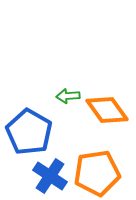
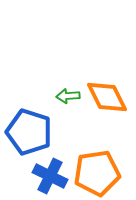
orange diamond: moved 13 px up; rotated 9 degrees clockwise
blue pentagon: rotated 12 degrees counterclockwise
blue cross: rotated 8 degrees counterclockwise
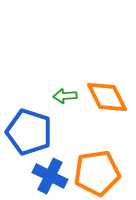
green arrow: moved 3 px left
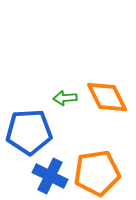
green arrow: moved 2 px down
blue pentagon: rotated 21 degrees counterclockwise
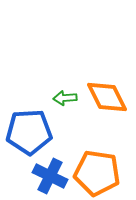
orange pentagon: rotated 18 degrees clockwise
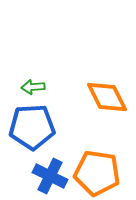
green arrow: moved 32 px left, 11 px up
blue pentagon: moved 3 px right, 5 px up
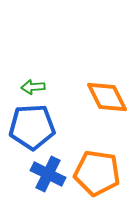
blue cross: moved 2 px left, 2 px up
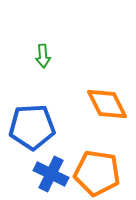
green arrow: moved 10 px right, 31 px up; rotated 90 degrees counterclockwise
orange diamond: moved 7 px down
blue cross: moved 3 px right
